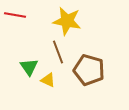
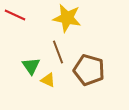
red line: rotated 15 degrees clockwise
yellow star: moved 3 px up
green triangle: moved 2 px right, 1 px up
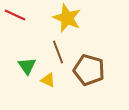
yellow star: rotated 12 degrees clockwise
green triangle: moved 4 px left
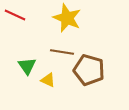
brown line: moved 4 px right; rotated 60 degrees counterclockwise
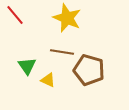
red line: rotated 25 degrees clockwise
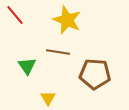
yellow star: moved 2 px down
brown line: moved 4 px left
brown pentagon: moved 6 px right, 4 px down; rotated 12 degrees counterclockwise
yellow triangle: moved 18 px down; rotated 35 degrees clockwise
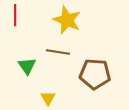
red line: rotated 40 degrees clockwise
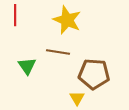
brown pentagon: moved 1 px left
yellow triangle: moved 29 px right
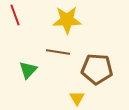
red line: rotated 20 degrees counterclockwise
yellow star: rotated 24 degrees counterclockwise
green triangle: moved 1 px right, 4 px down; rotated 18 degrees clockwise
brown pentagon: moved 3 px right, 5 px up
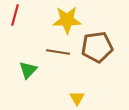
red line: rotated 35 degrees clockwise
brown pentagon: moved 22 px up; rotated 12 degrees counterclockwise
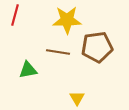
green triangle: rotated 36 degrees clockwise
